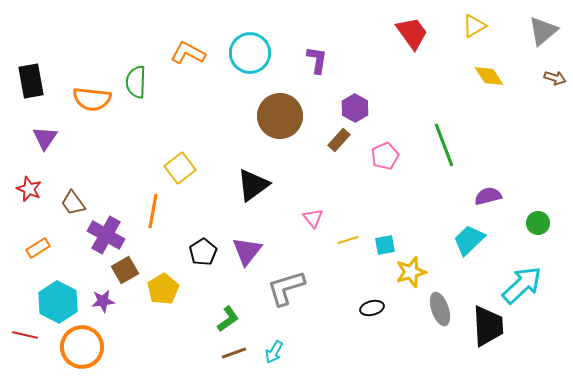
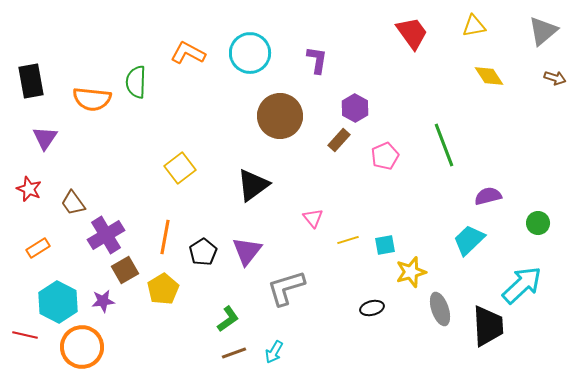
yellow triangle at (474, 26): rotated 20 degrees clockwise
orange line at (153, 211): moved 12 px right, 26 px down
purple cross at (106, 235): rotated 30 degrees clockwise
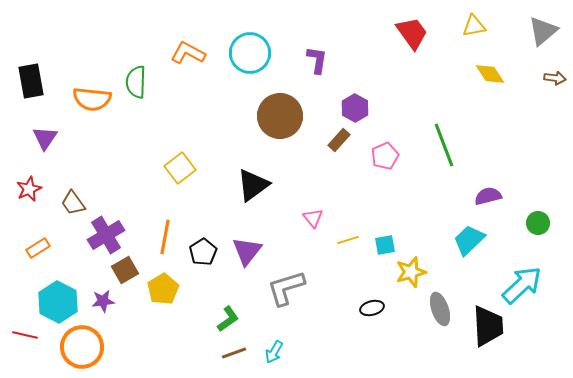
yellow diamond at (489, 76): moved 1 px right, 2 px up
brown arrow at (555, 78): rotated 10 degrees counterclockwise
red star at (29, 189): rotated 25 degrees clockwise
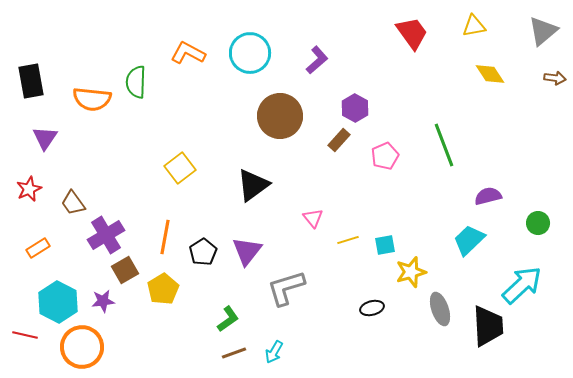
purple L-shape at (317, 60): rotated 40 degrees clockwise
